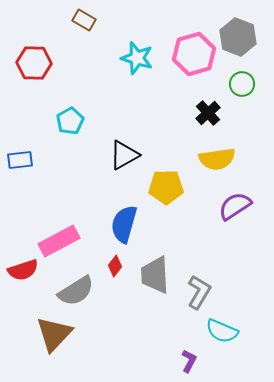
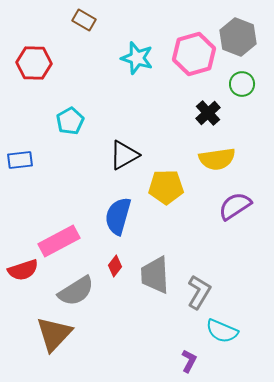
blue semicircle: moved 6 px left, 8 px up
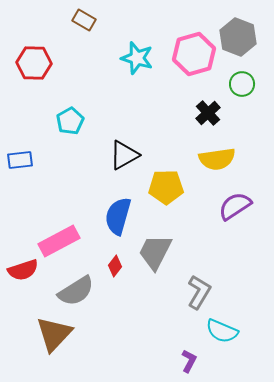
gray trapezoid: moved 23 px up; rotated 30 degrees clockwise
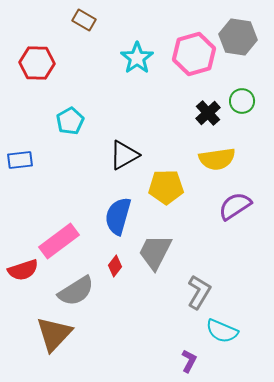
gray hexagon: rotated 12 degrees counterclockwise
cyan star: rotated 20 degrees clockwise
red hexagon: moved 3 px right
green circle: moved 17 px down
pink rectangle: rotated 9 degrees counterclockwise
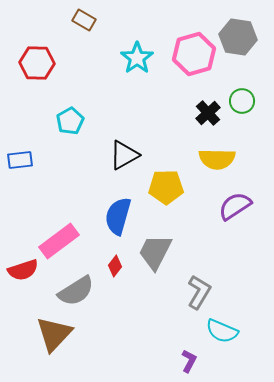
yellow semicircle: rotated 9 degrees clockwise
